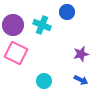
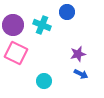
purple star: moved 3 px left
blue arrow: moved 6 px up
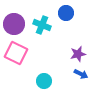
blue circle: moved 1 px left, 1 px down
purple circle: moved 1 px right, 1 px up
